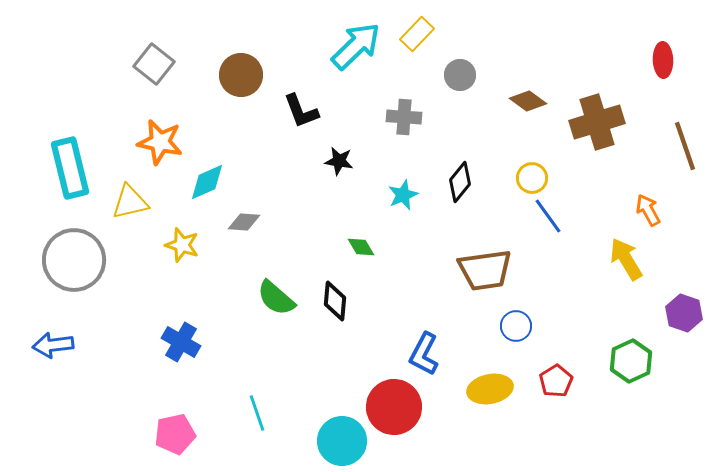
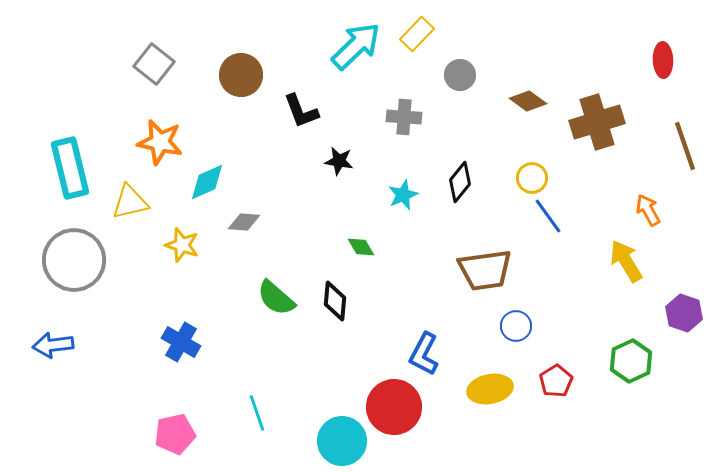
yellow arrow at (626, 259): moved 2 px down
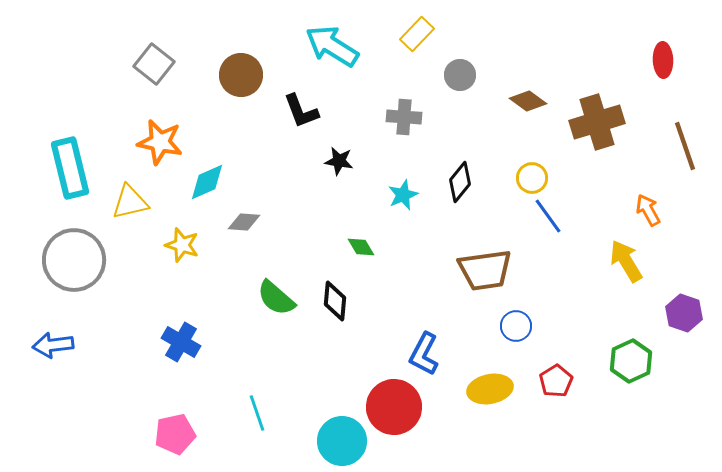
cyan arrow at (356, 46): moved 24 px left; rotated 104 degrees counterclockwise
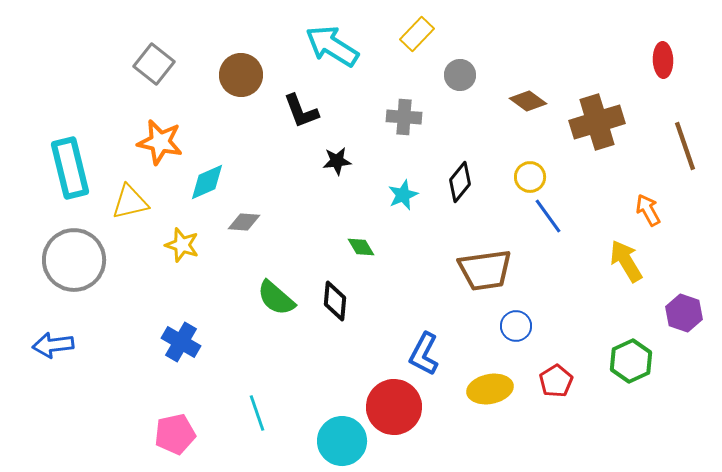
black star at (339, 161): moved 2 px left; rotated 16 degrees counterclockwise
yellow circle at (532, 178): moved 2 px left, 1 px up
